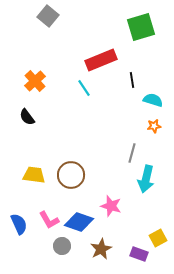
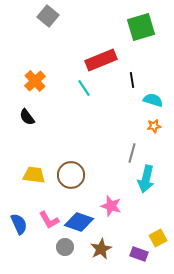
gray circle: moved 3 px right, 1 px down
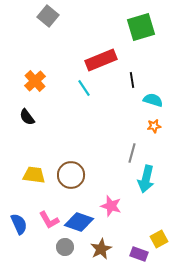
yellow square: moved 1 px right, 1 px down
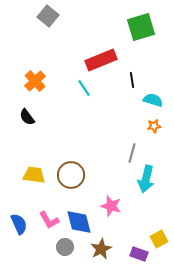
blue diamond: rotated 56 degrees clockwise
